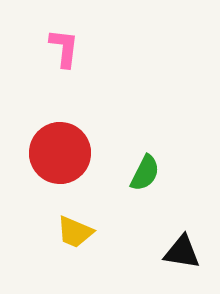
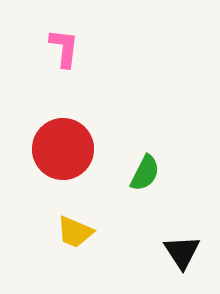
red circle: moved 3 px right, 4 px up
black triangle: rotated 48 degrees clockwise
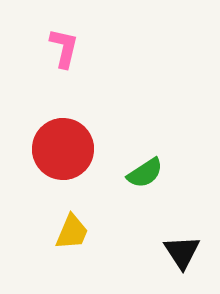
pink L-shape: rotated 6 degrees clockwise
green semicircle: rotated 30 degrees clockwise
yellow trapezoid: moved 3 px left; rotated 90 degrees counterclockwise
